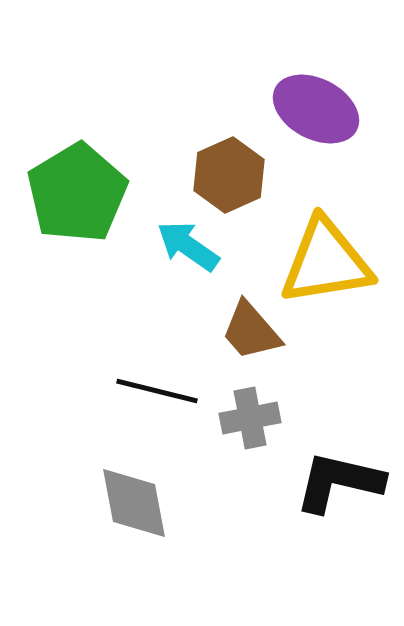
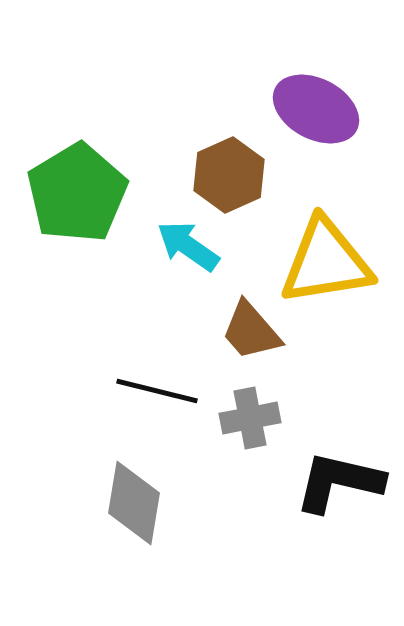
gray diamond: rotated 20 degrees clockwise
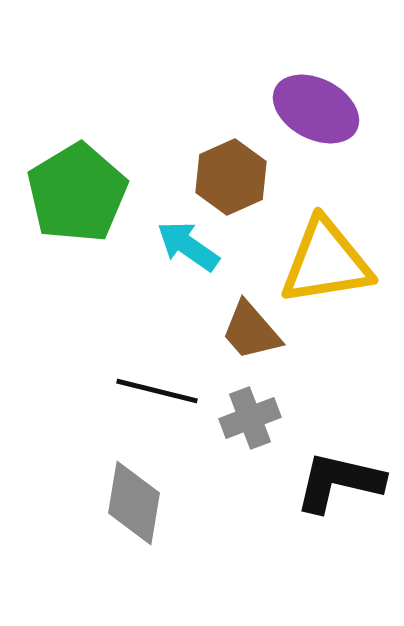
brown hexagon: moved 2 px right, 2 px down
gray cross: rotated 10 degrees counterclockwise
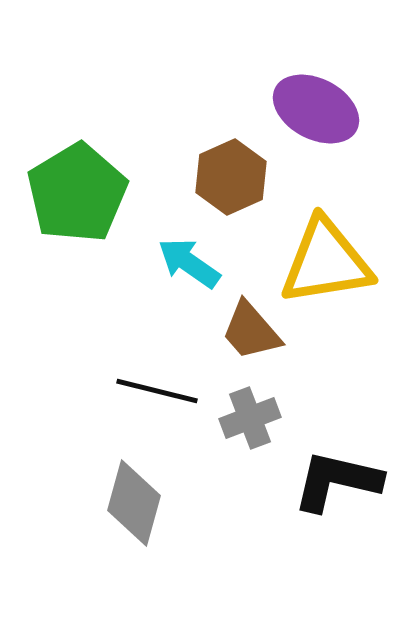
cyan arrow: moved 1 px right, 17 px down
black L-shape: moved 2 px left, 1 px up
gray diamond: rotated 6 degrees clockwise
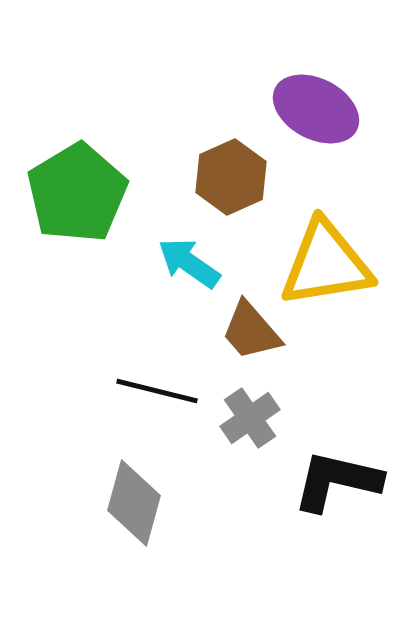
yellow triangle: moved 2 px down
gray cross: rotated 14 degrees counterclockwise
